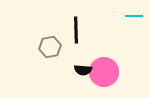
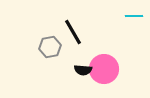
black line: moved 3 px left, 2 px down; rotated 28 degrees counterclockwise
pink circle: moved 3 px up
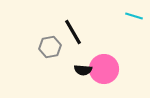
cyan line: rotated 18 degrees clockwise
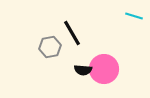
black line: moved 1 px left, 1 px down
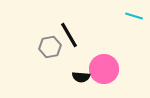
black line: moved 3 px left, 2 px down
black semicircle: moved 2 px left, 7 px down
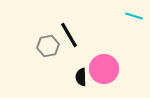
gray hexagon: moved 2 px left, 1 px up
black semicircle: rotated 84 degrees clockwise
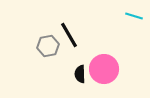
black semicircle: moved 1 px left, 3 px up
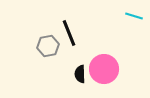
black line: moved 2 px up; rotated 8 degrees clockwise
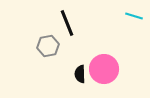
black line: moved 2 px left, 10 px up
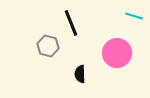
black line: moved 4 px right
gray hexagon: rotated 25 degrees clockwise
pink circle: moved 13 px right, 16 px up
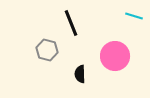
gray hexagon: moved 1 px left, 4 px down
pink circle: moved 2 px left, 3 px down
